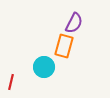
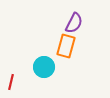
orange rectangle: moved 2 px right
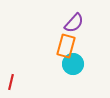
purple semicircle: rotated 15 degrees clockwise
cyan circle: moved 29 px right, 3 px up
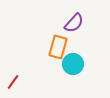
orange rectangle: moved 8 px left, 1 px down
red line: moved 2 px right; rotated 21 degrees clockwise
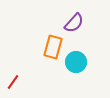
orange rectangle: moved 5 px left
cyan circle: moved 3 px right, 2 px up
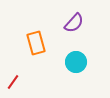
orange rectangle: moved 17 px left, 4 px up; rotated 30 degrees counterclockwise
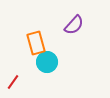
purple semicircle: moved 2 px down
cyan circle: moved 29 px left
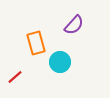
cyan circle: moved 13 px right
red line: moved 2 px right, 5 px up; rotated 14 degrees clockwise
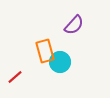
orange rectangle: moved 9 px right, 8 px down
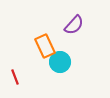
orange rectangle: moved 5 px up; rotated 10 degrees counterclockwise
red line: rotated 70 degrees counterclockwise
